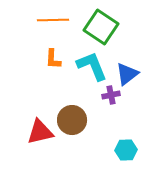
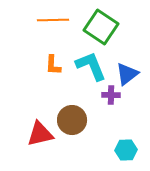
orange L-shape: moved 6 px down
cyan L-shape: moved 1 px left
purple cross: rotated 12 degrees clockwise
red triangle: moved 2 px down
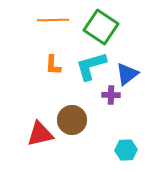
cyan L-shape: rotated 84 degrees counterclockwise
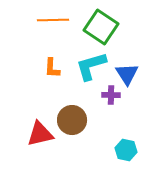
orange L-shape: moved 1 px left, 3 px down
blue triangle: rotated 25 degrees counterclockwise
cyan hexagon: rotated 15 degrees clockwise
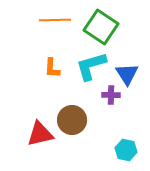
orange line: moved 2 px right
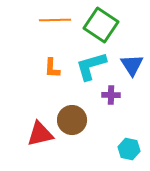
green square: moved 2 px up
blue triangle: moved 5 px right, 9 px up
cyan hexagon: moved 3 px right, 1 px up
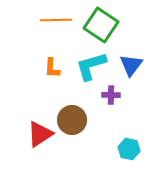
orange line: moved 1 px right
blue triangle: moved 1 px left; rotated 10 degrees clockwise
red triangle: rotated 20 degrees counterclockwise
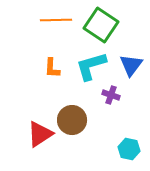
purple cross: rotated 18 degrees clockwise
